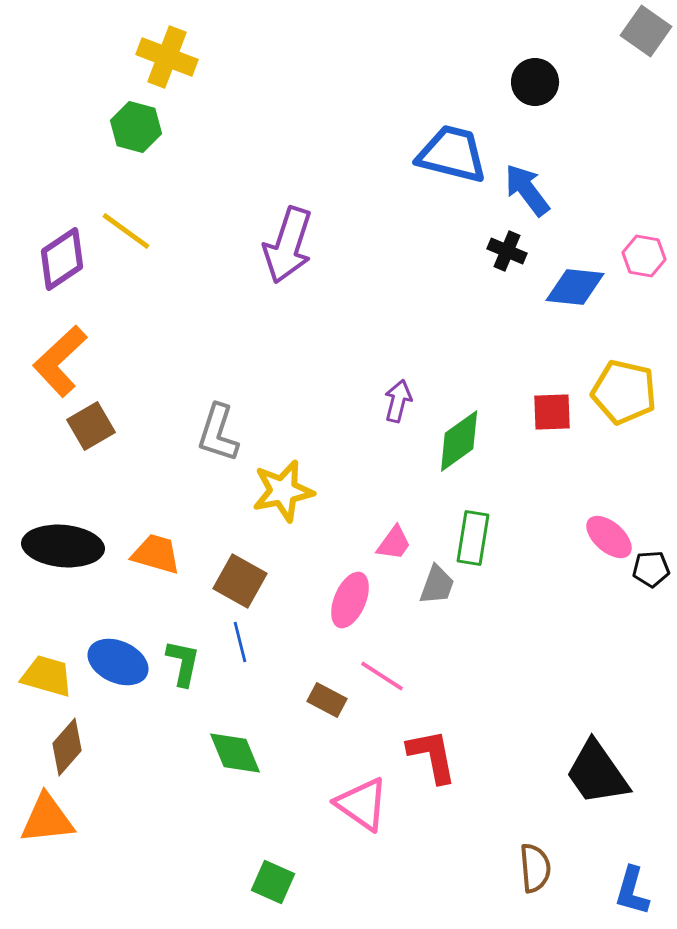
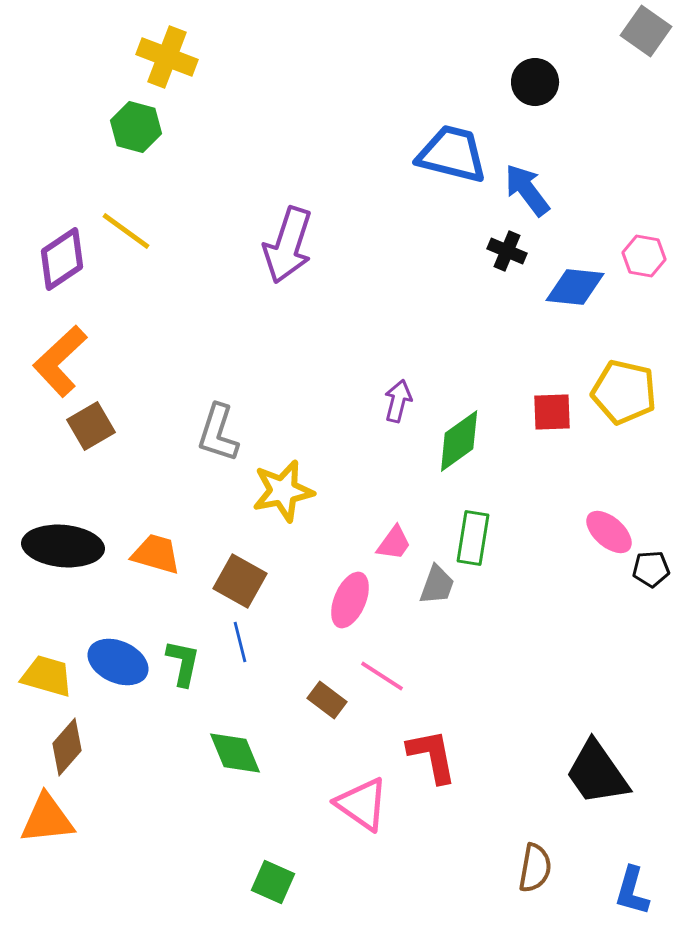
pink ellipse at (609, 537): moved 5 px up
brown rectangle at (327, 700): rotated 9 degrees clockwise
brown semicircle at (535, 868): rotated 15 degrees clockwise
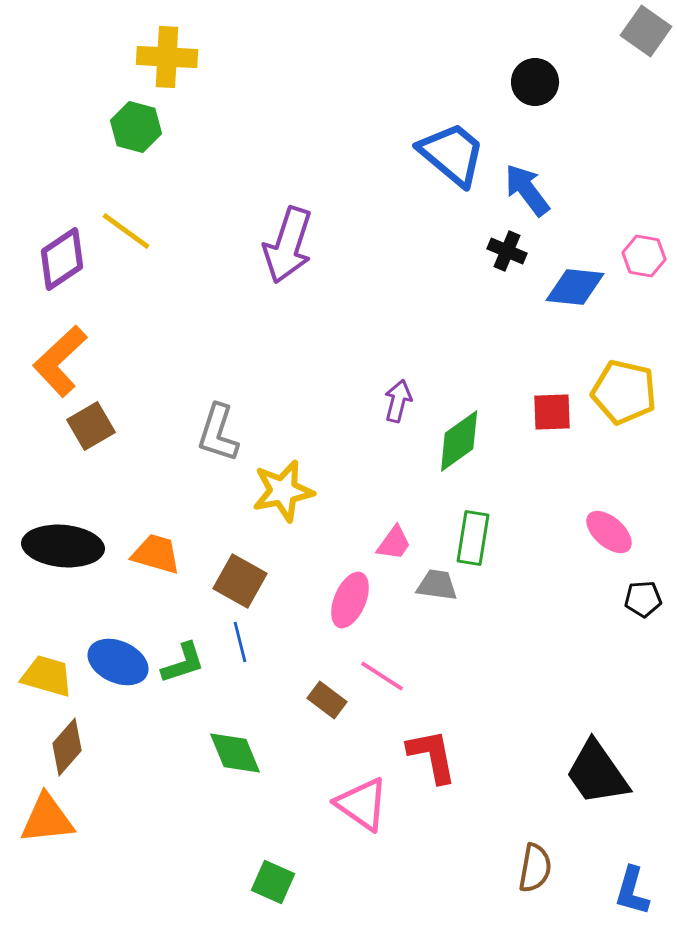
yellow cross at (167, 57): rotated 18 degrees counterclockwise
blue trapezoid at (452, 154): rotated 26 degrees clockwise
black pentagon at (651, 569): moved 8 px left, 30 px down
gray trapezoid at (437, 585): rotated 102 degrees counterclockwise
green L-shape at (183, 663): rotated 60 degrees clockwise
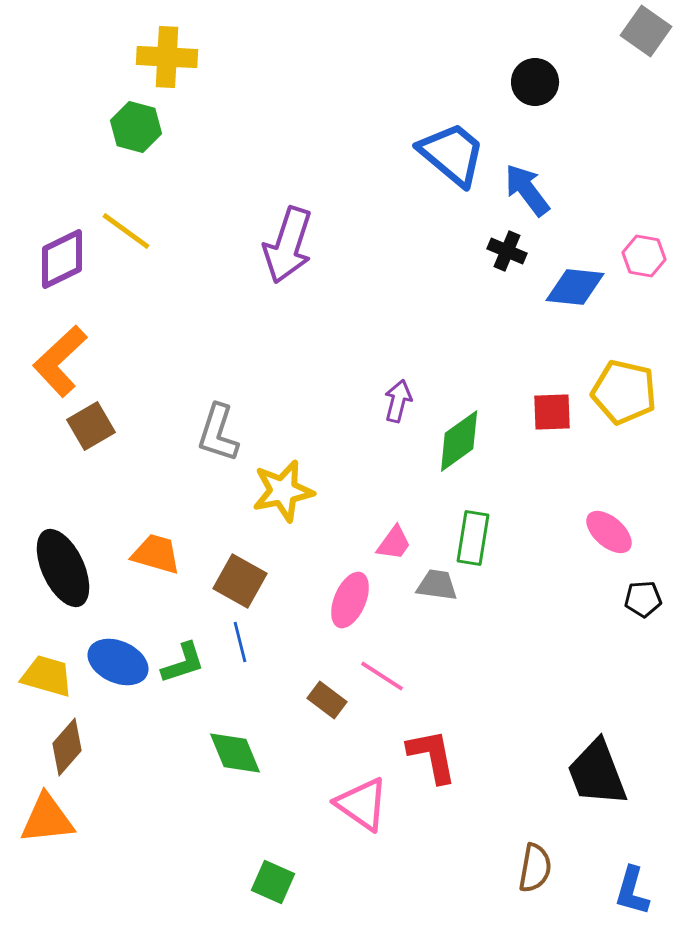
purple diamond at (62, 259): rotated 8 degrees clockwise
black ellipse at (63, 546): moved 22 px down; rotated 60 degrees clockwise
black trapezoid at (597, 773): rotated 14 degrees clockwise
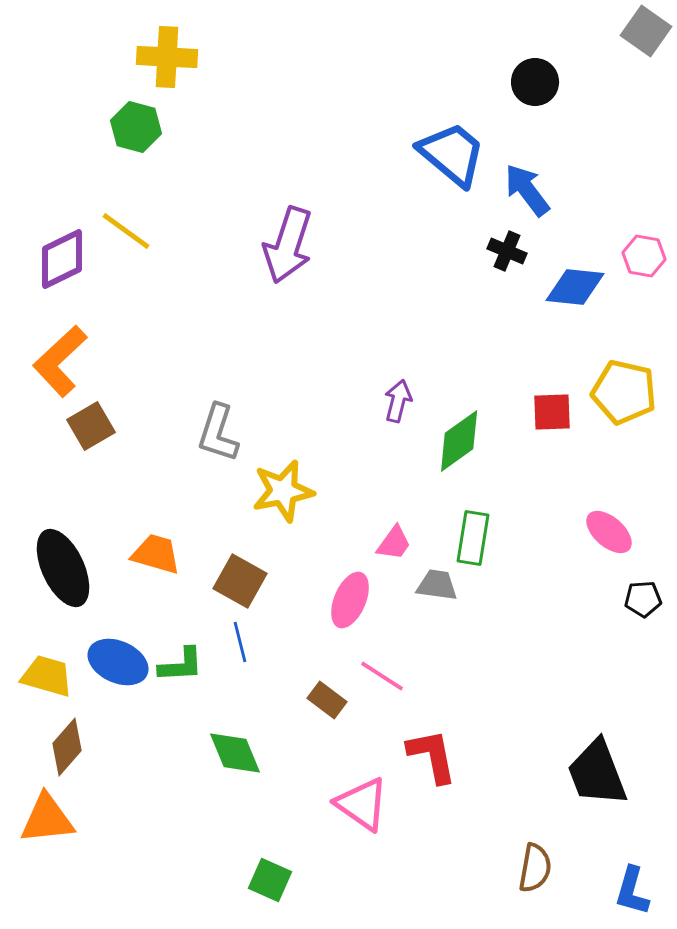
green L-shape at (183, 663): moved 2 px left, 2 px down; rotated 15 degrees clockwise
green square at (273, 882): moved 3 px left, 2 px up
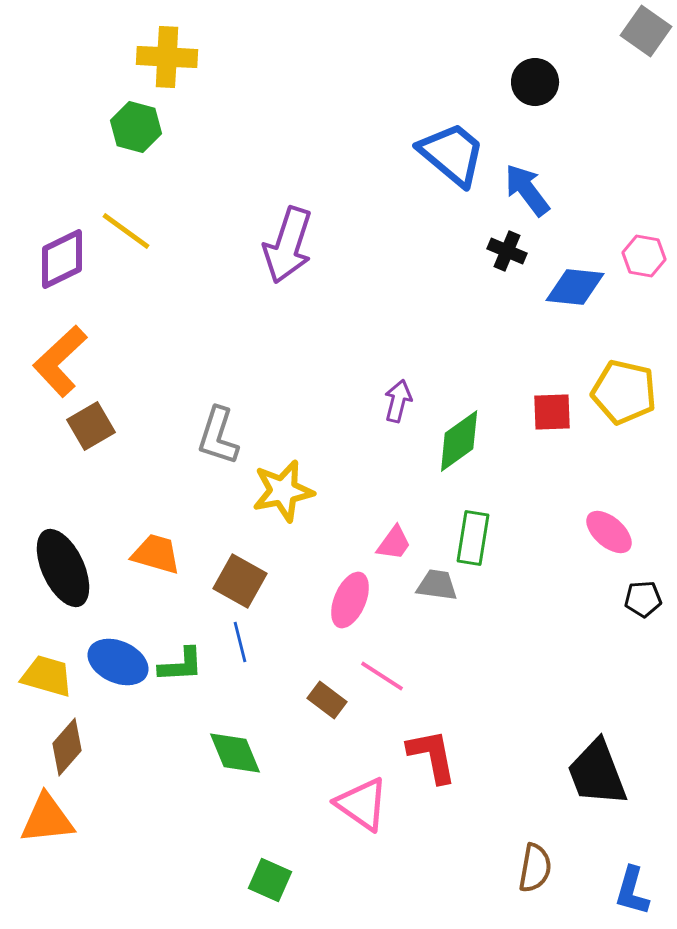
gray L-shape at (218, 433): moved 3 px down
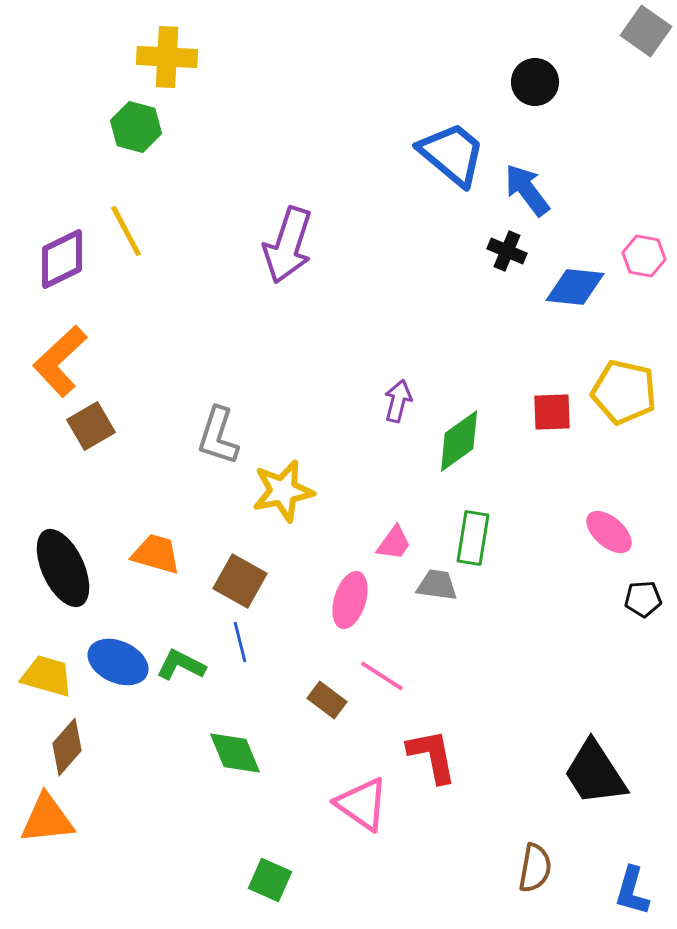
yellow line at (126, 231): rotated 26 degrees clockwise
pink ellipse at (350, 600): rotated 6 degrees counterclockwise
green L-shape at (181, 665): rotated 150 degrees counterclockwise
black trapezoid at (597, 773): moved 2 px left; rotated 12 degrees counterclockwise
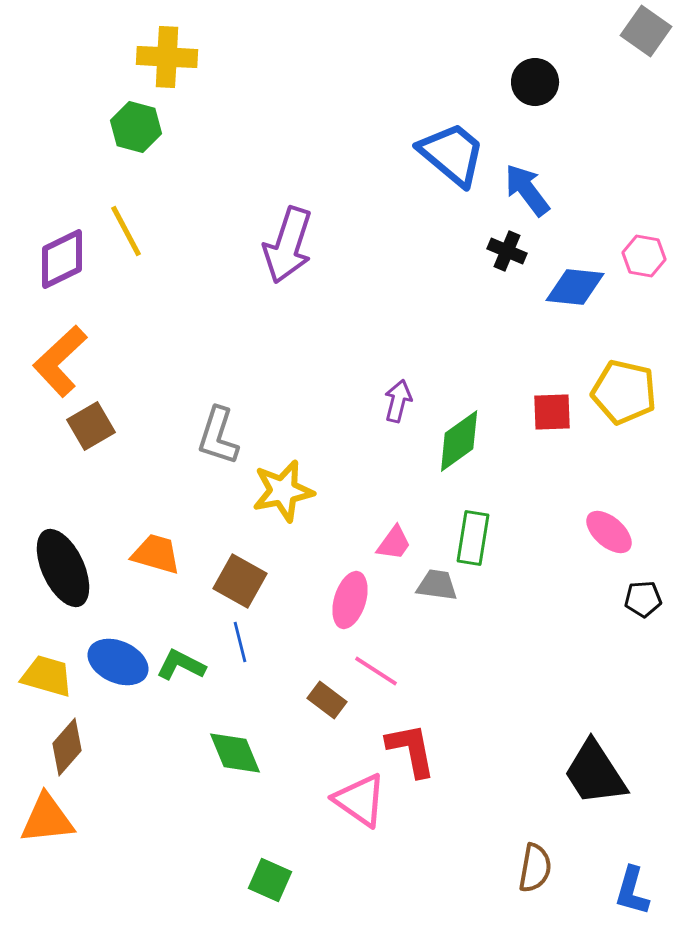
pink line at (382, 676): moved 6 px left, 5 px up
red L-shape at (432, 756): moved 21 px left, 6 px up
pink triangle at (362, 804): moved 2 px left, 4 px up
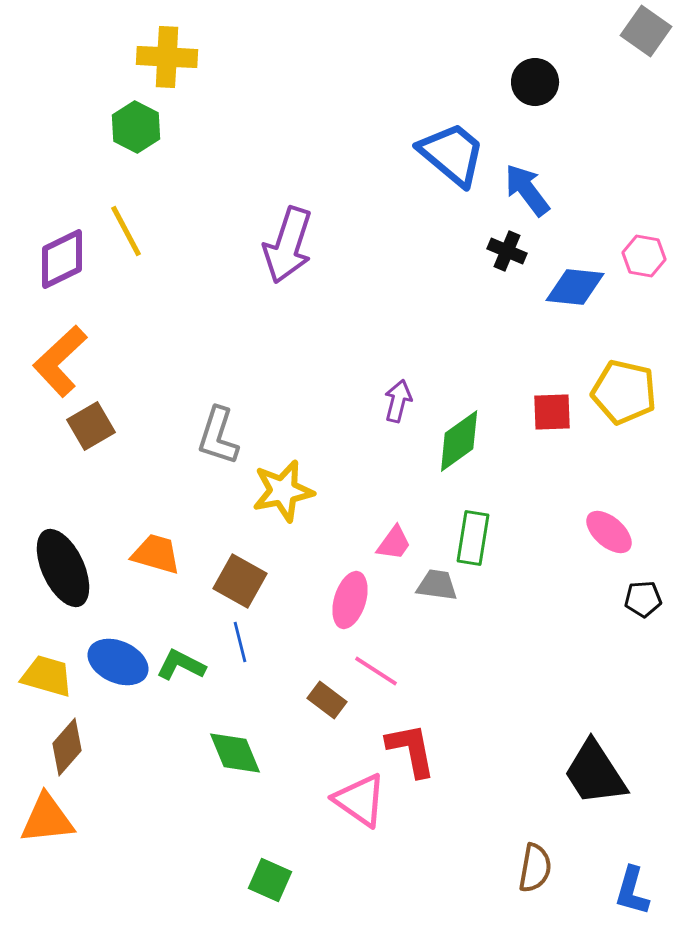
green hexagon at (136, 127): rotated 12 degrees clockwise
